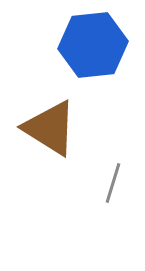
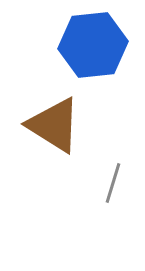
brown triangle: moved 4 px right, 3 px up
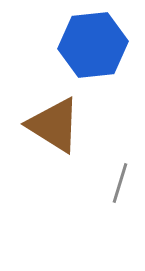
gray line: moved 7 px right
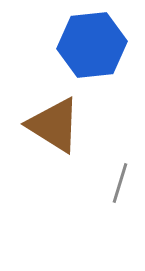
blue hexagon: moved 1 px left
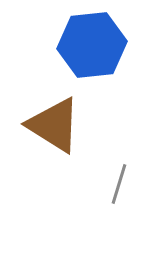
gray line: moved 1 px left, 1 px down
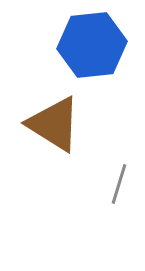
brown triangle: moved 1 px up
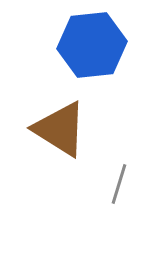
brown triangle: moved 6 px right, 5 px down
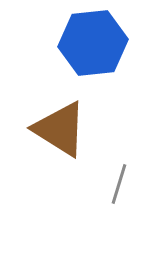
blue hexagon: moved 1 px right, 2 px up
